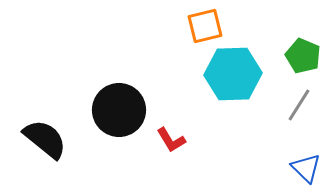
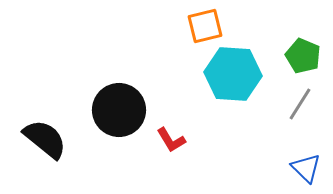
cyan hexagon: rotated 6 degrees clockwise
gray line: moved 1 px right, 1 px up
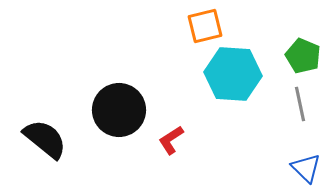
gray line: rotated 44 degrees counterclockwise
red L-shape: rotated 88 degrees clockwise
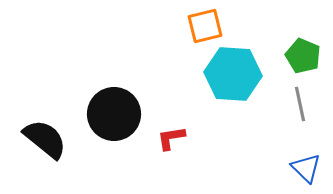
black circle: moved 5 px left, 4 px down
red L-shape: moved 2 px up; rotated 24 degrees clockwise
